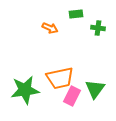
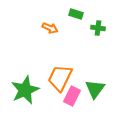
green rectangle: rotated 24 degrees clockwise
orange trapezoid: rotated 128 degrees clockwise
green star: rotated 16 degrees counterclockwise
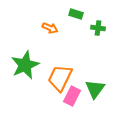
green star: moved 25 px up
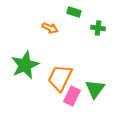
green rectangle: moved 2 px left, 2 px up
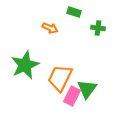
green triangle: moved 8 px left
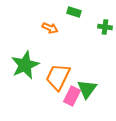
green cross: moved 7 px right, 1 px up
orange trapezoid: moved 2 px left, 1 px up
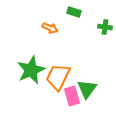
green star: moved 6 px right, 5 px down
pink rectangle: rotated 42 degrees counterclockwise
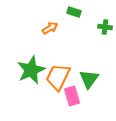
orange arrow: rotated 56 degrees counterclockwise
green triangle: moved 2 px right, 10 px up
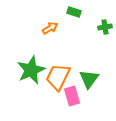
green cross: rotated 16 degrees counterclockwise
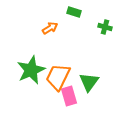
green cross: rotated 24 degrees clockwise
green triangle: moved 3 px down
pink rectangle: moved 3 px left
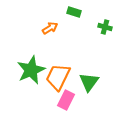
pink rectangle: moved 3 px left, 4 px down; rotated 42 degrees clockwise
